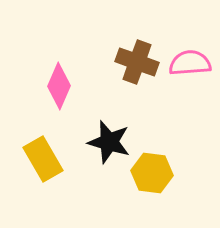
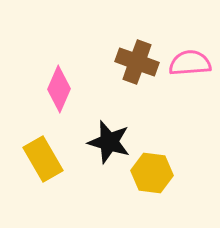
pink diamond: moved 3 px down
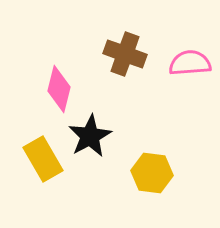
brown cross: moved 12 px left, 8 px up
pink diamond: rotated 9 degrees counterclockwise
black star: moved 19 px left, 6 px up; rotated 27 degrees clockwise
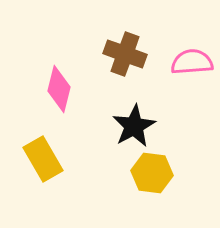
pink semicircle: moved 2 px right, 1 px up
black star: moved 44 px right, 10 px up
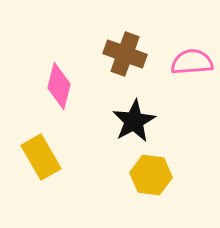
pink diamond: moved 3 px up
black star: moved 5 px up
yellow rectangle: moved 2 px left, 2 px up
yellow hexagon: moved 1 px left, 2 px down
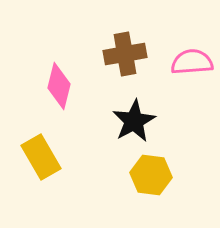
brown cross: rotated 30 degrees counterclockwise
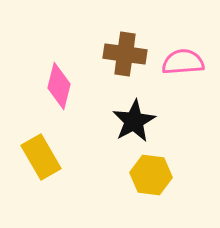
brown cross: rotated 18 degrees clockwise
pink semicircle: moved 9 px left
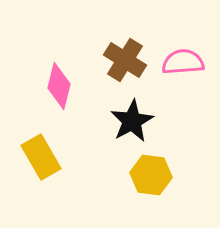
brown cross: moved 6 px down; rotated 24 degrees clockwise
black star: moved 2 px left
